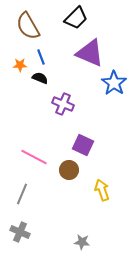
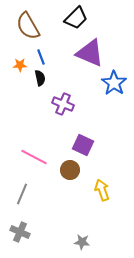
black semicircle: rotated 56 degrees clockwise
brown circle: moved 1 px right
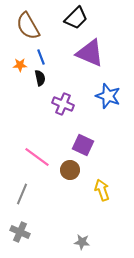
blue star: moved 6 px left, 13 px down; rotated 15 degrees counterclockwise
pink line: moved 3 px right; rotated 8 degrees clockwise
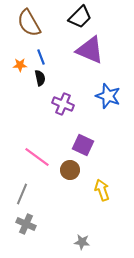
black trapezoid: moved 4 px right, 1 px up
brown semicircle: moved 1 px right, 3 px up
purple triangle: moved 3 px up
gray cross: moved 6 px right, 8 px up
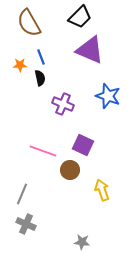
pink line: moved 6 px right, 6 px up; rotated 16 degrees counterclockwise
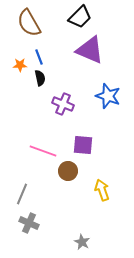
blue line: moved 2 px left
purple square: rotated 20 degrees counterclockwise
brown circle: moved 2 px left, 1 px down
gray cross: moved 3 px right, 1 px up
gray star: rotated 21 degrees clockwise
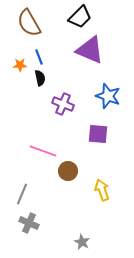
purple square: moved 15 px right, 11 px up
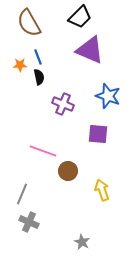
blue line: moved 1 px left
black semicircle: moved 1 px left, 1 px up
gray cross: moved 1 px up
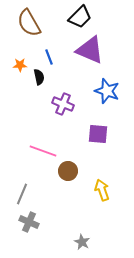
blue line: moved 11 px right
blue star: moved 1 px left, 5 px up
